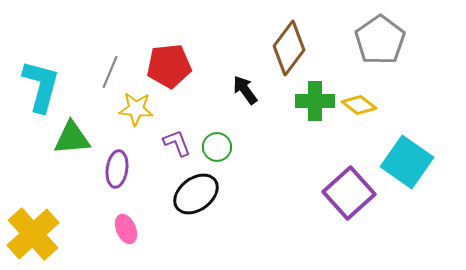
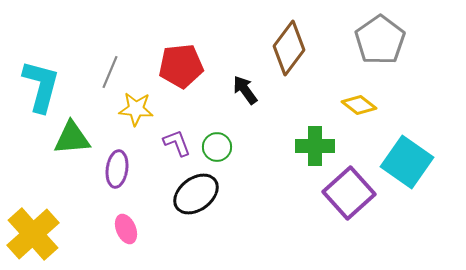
red pentagon: moved 12 px right
green cross: moved 45 px down
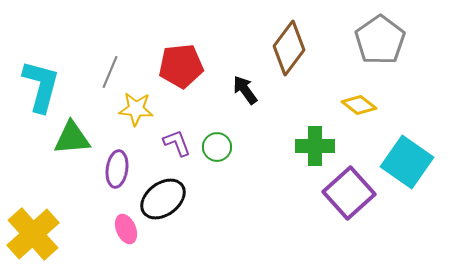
black ellipse: moved 33 px left, 5 px down
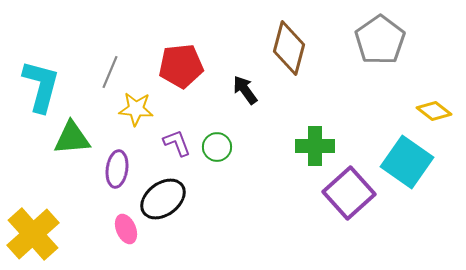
brown diamond: rotated 22 degrees counterclockwise
yellow diamond: moved 75 px right, 6 px down
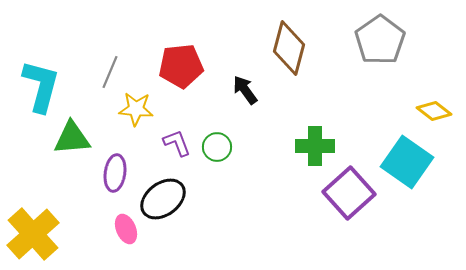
purple ellipse: moved 2 px left, 4 px down
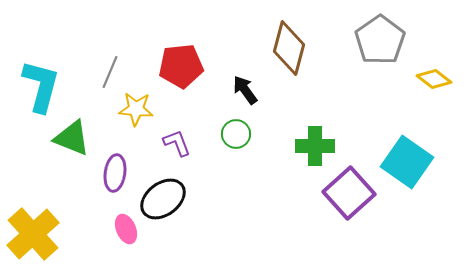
yellow diamond: moved 32 px up
green triangle: rotated 27 degrees clockwise
green circle: moved 19 px right, 13 px up
